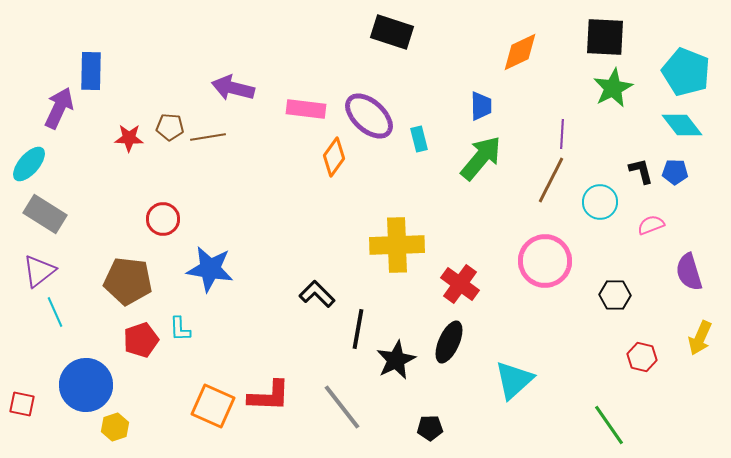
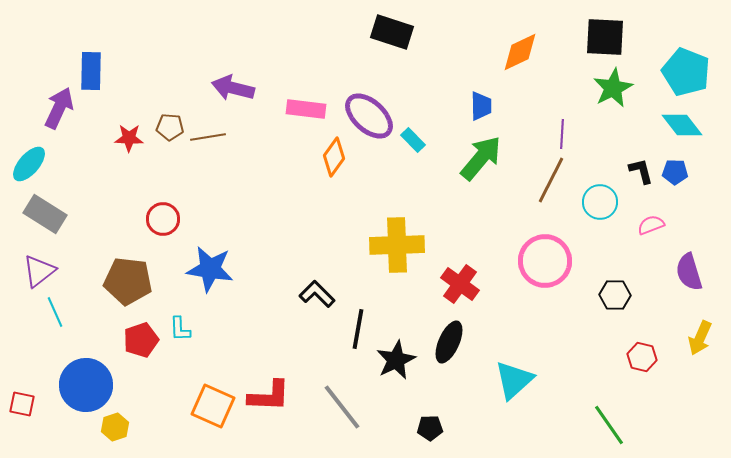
cyan rectangle at (419, 139): moved 6 px left, 1 px down; rotated 30 degrees counterclockwise
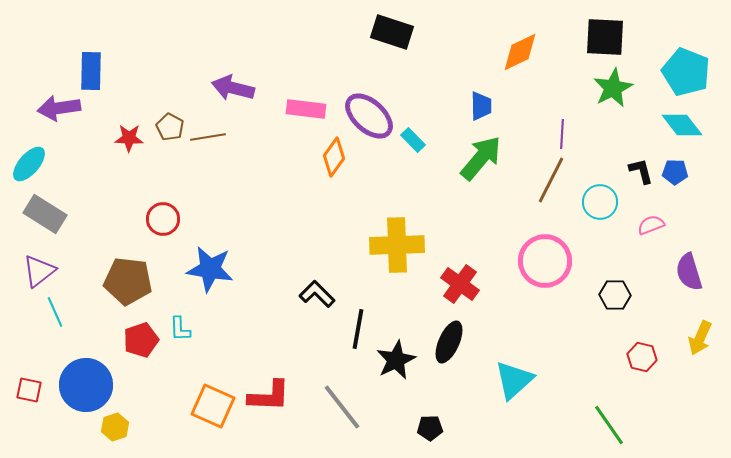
purple arrow at (59, 108): rotated 123 degrees counterclockwise
brown pentagon at (170, 127): rotated 24 degrees clockwise
red square at (22, 404): moved 7 px right, 14 px up
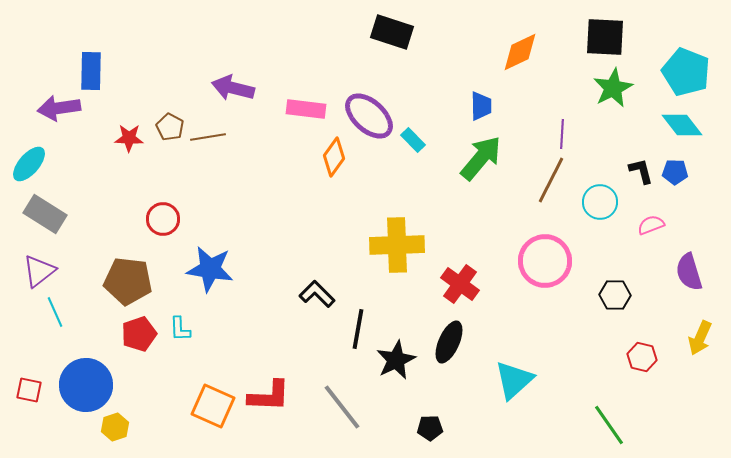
red pentagon at (141, 340): moved 2 px left, 6 px up
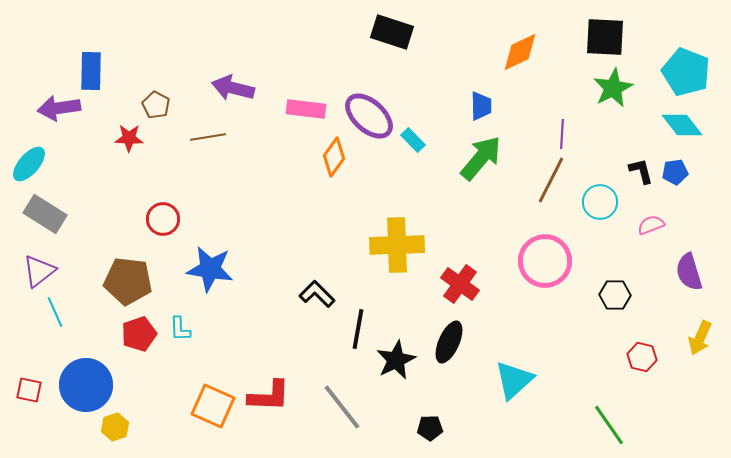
brown pentagon at (170, 127): moved 14 px left, 22 px up
blue pentagon at (675, 172): rotated 10 degrees counterclockwise
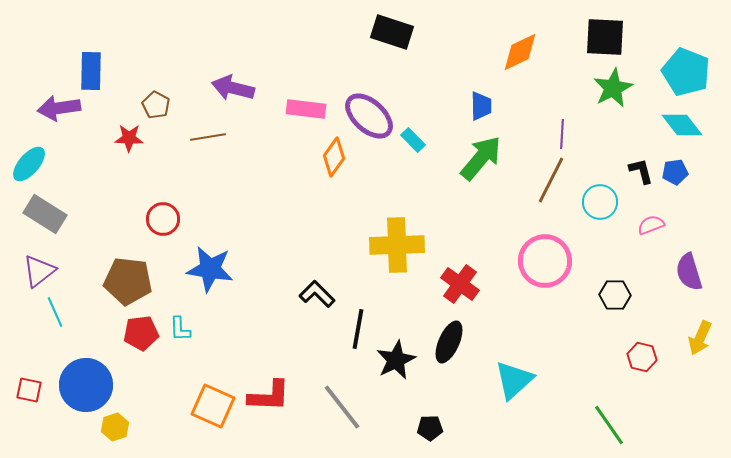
red pentagon at (139, 334): moved 2 px right, 1 px up; rotated 12 degrees clockwise
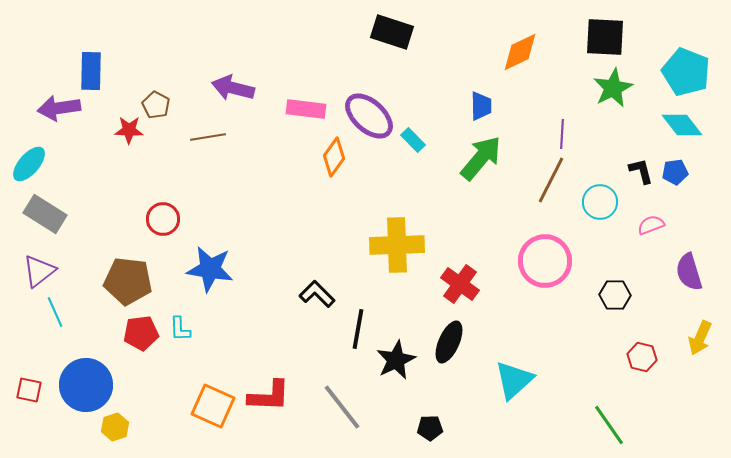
red star at (129, 138): moved 8 px up
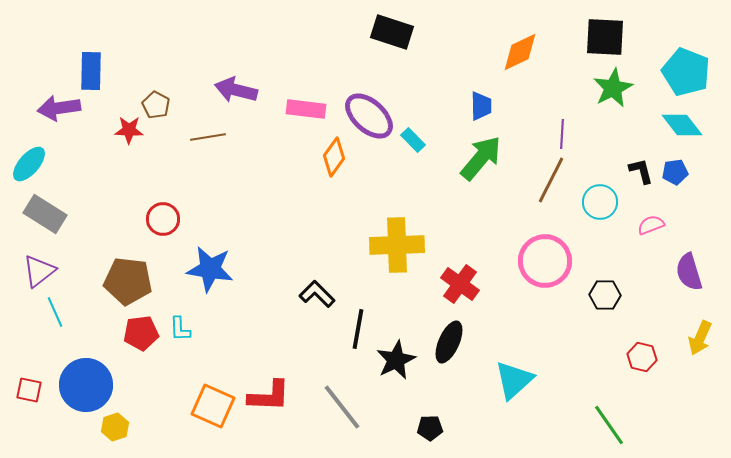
purple arrow at (233, 88): moved 3 px right, 2 px down
black hexagon at (615, 295): moved 10 px left
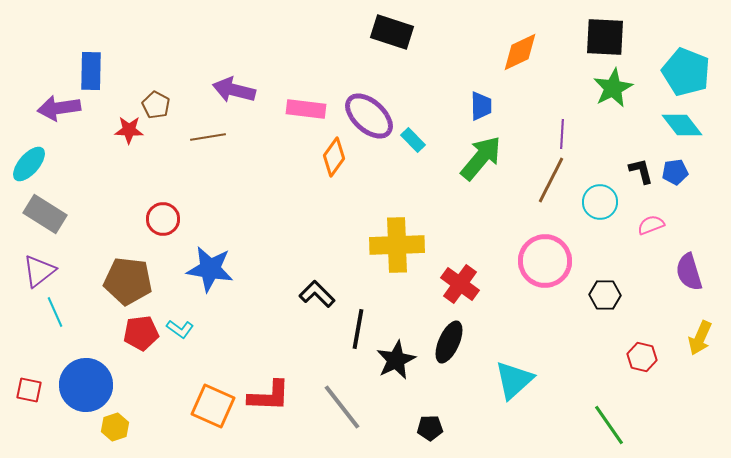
purple arrow at (236, 90): moved 2 px left
cyan L-shape at (180, 329): rotated 52 degrees counterclockwise
